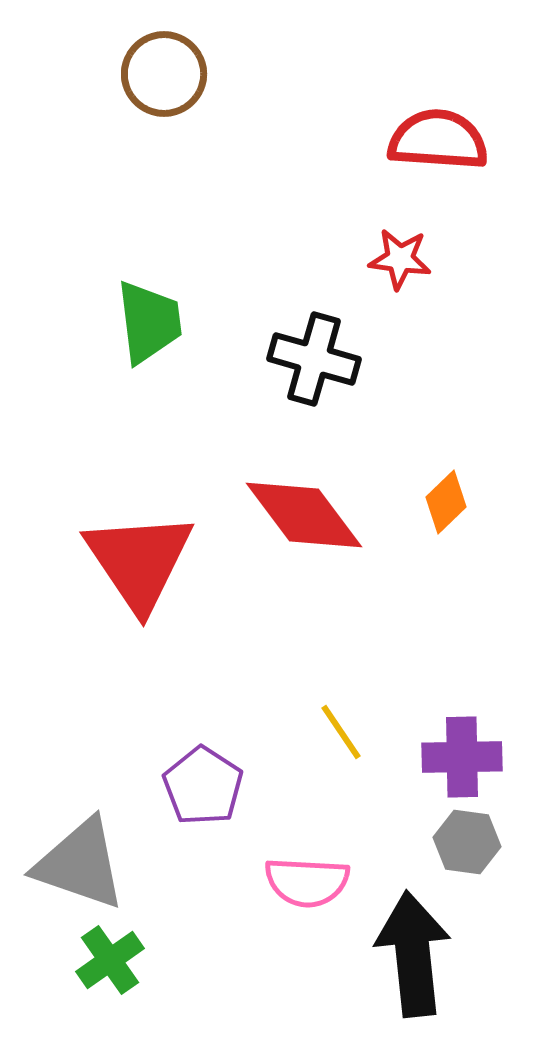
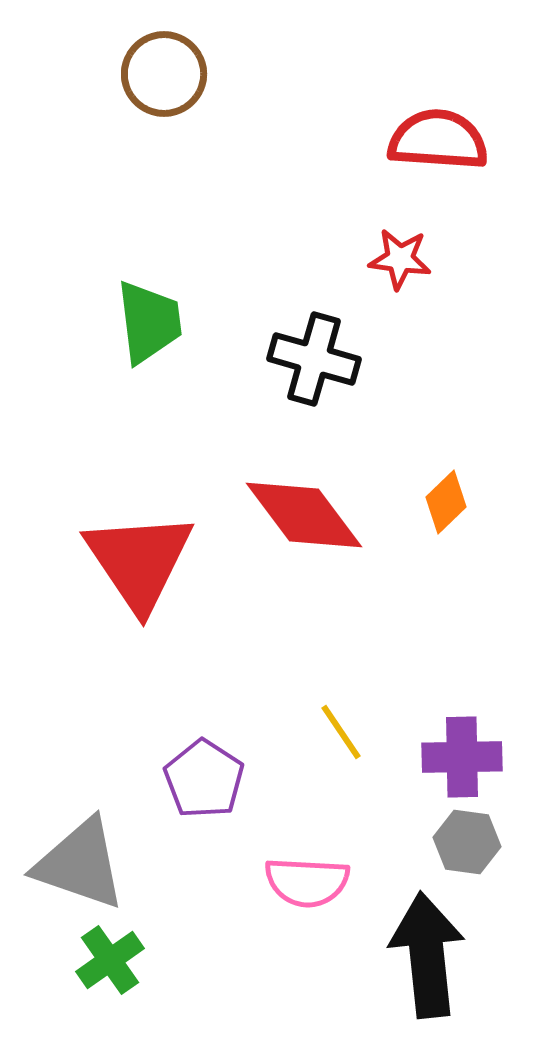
purple pentagon: moved 1 px right, 7 px up
black arrow: moved 14 px right, 1 px down
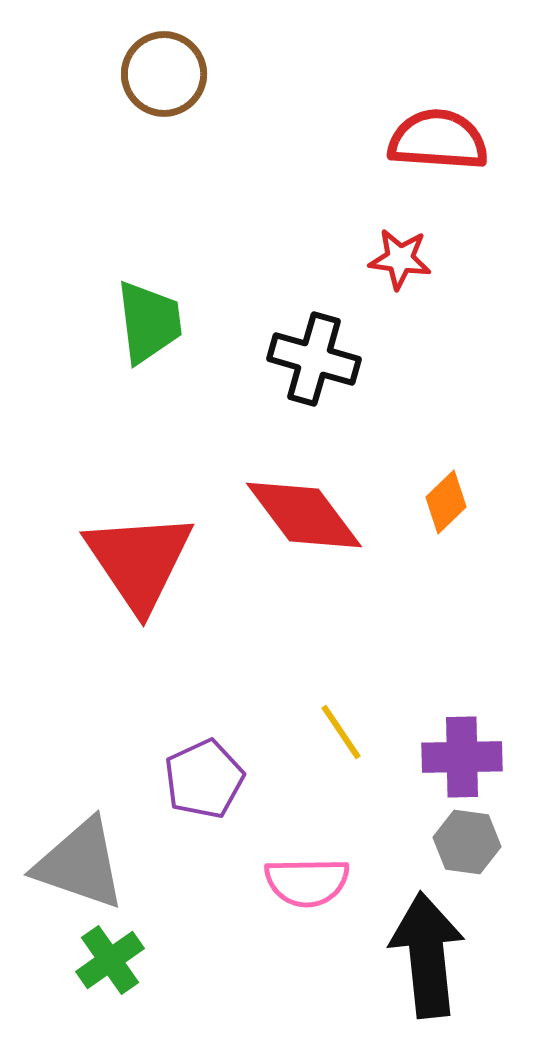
purple pentagon: rotated 14 degrees clockwise
pink semicircle: rotated 4 degrees counterclockwise
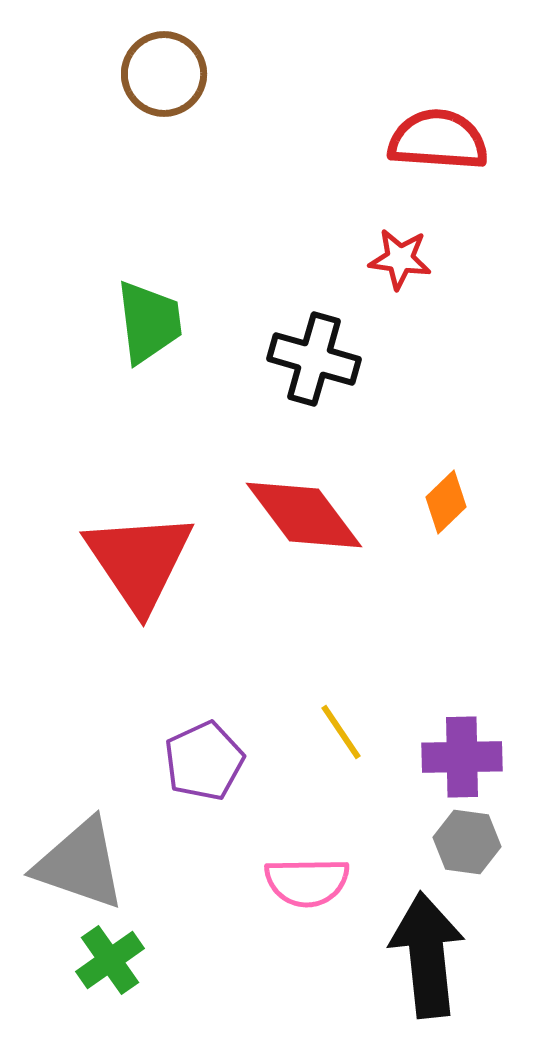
purple pentagon: moved 18 px up
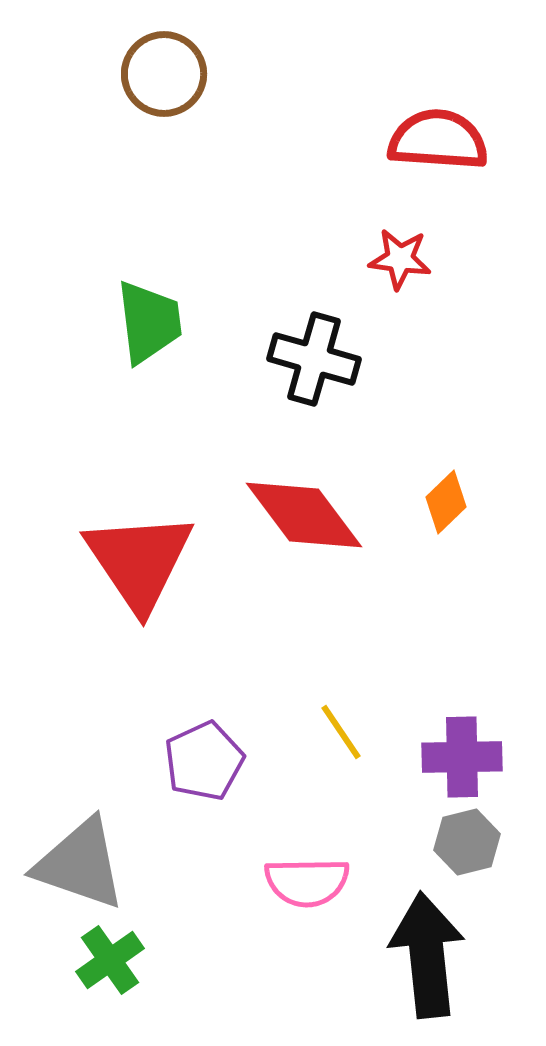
gray hexagon: rotated 22 degrees counterclockwise
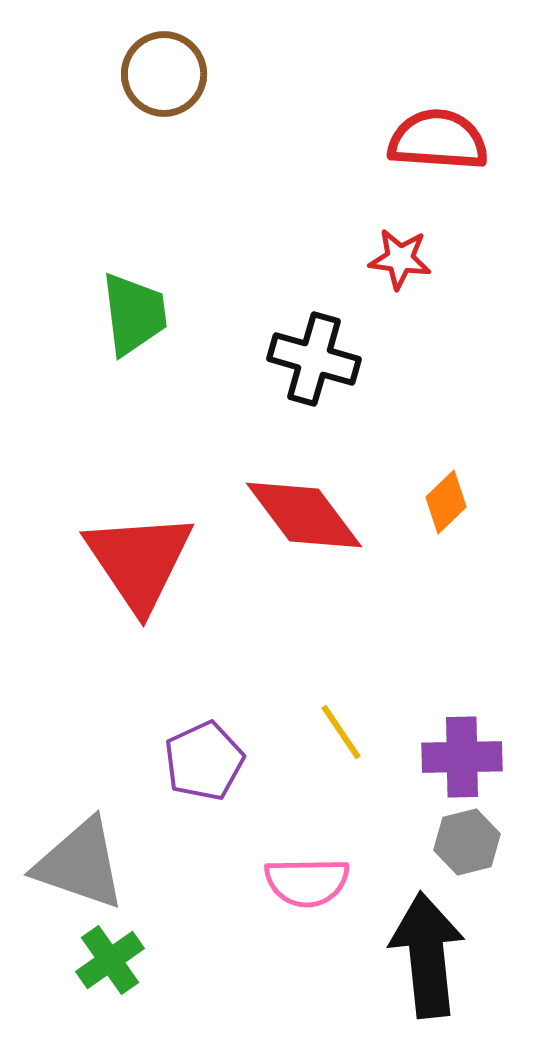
green trapezoid: moved 15 px left, 8 px up
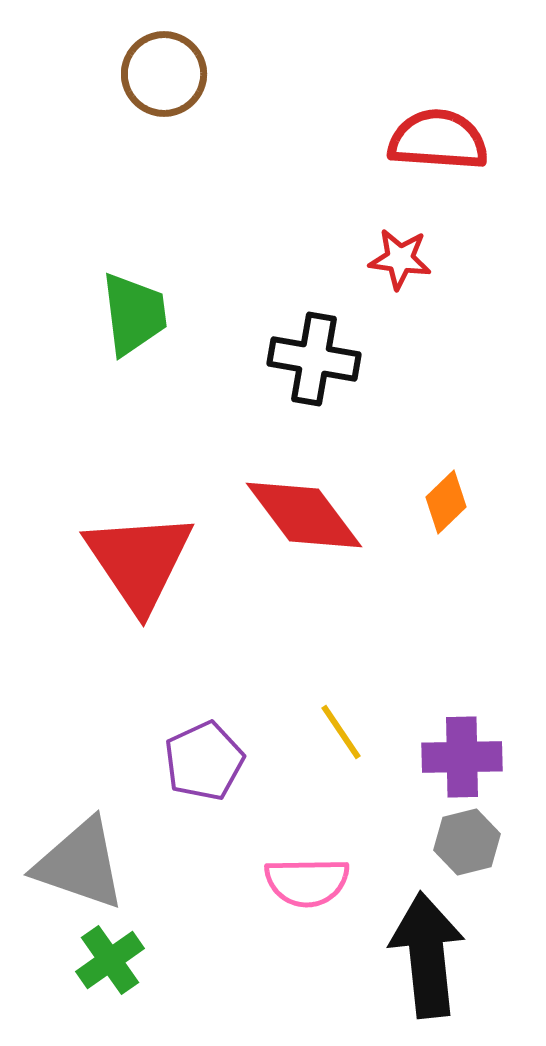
black cross: rotated 6 degrees counterclockwise
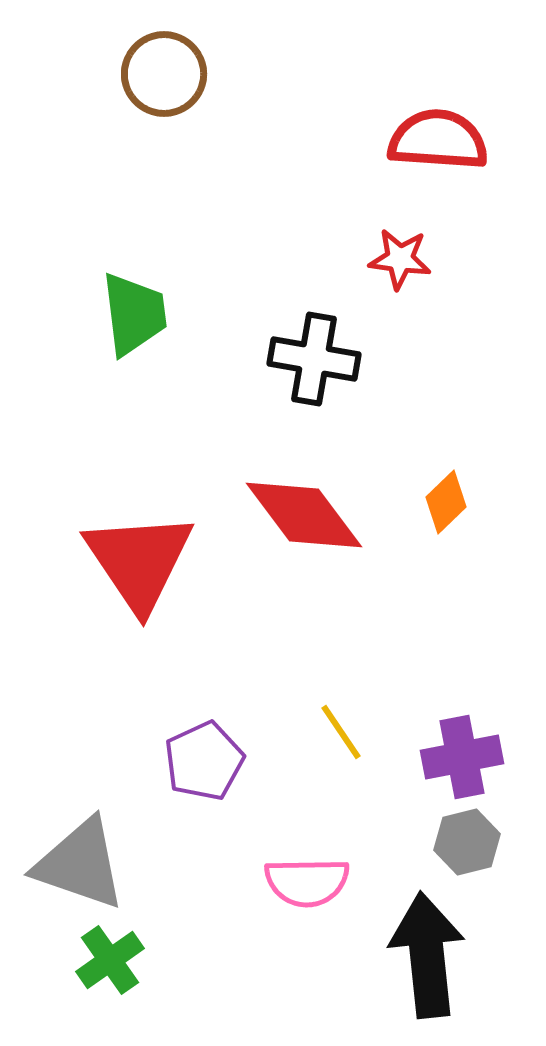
purple cross: rotated 10 degrees counterclockwise
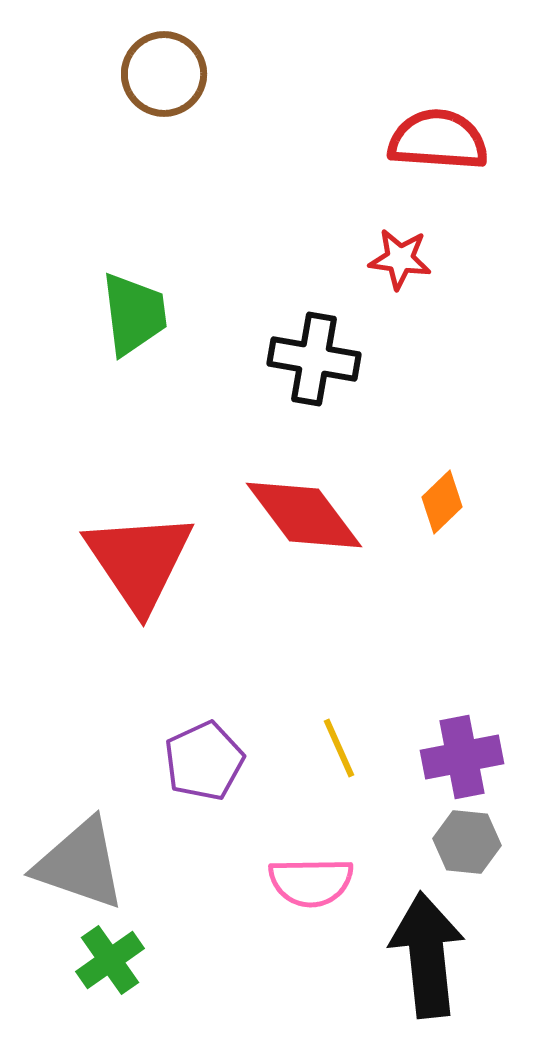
orange diamond: moved 4 px left
yellow line: moved 2 px left, 16 px down; rotated 10 degrees clockwise
gray hexagon: rotated 20 degrees clockwise
pink semicircle: moved 4 px right
